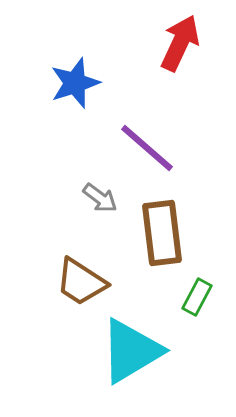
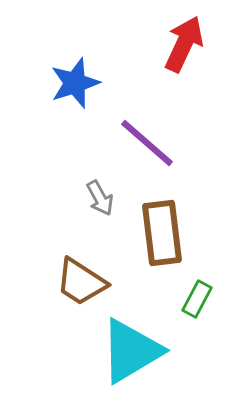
red arrow: moved 4 px right, 1 px down
purple line: moved 5 px up
gray arrow: rotated 24 degrees clockwise
green rectangle: moved 2 px down
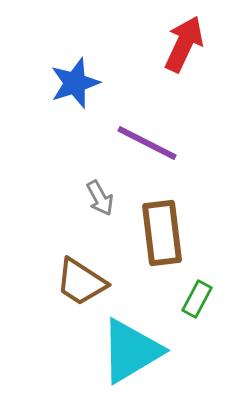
purple line: rotated 14 degrees counterclockwise
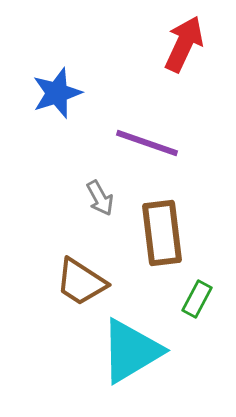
blue star: moved 18 px left, 10 px down
purple line: rotated 8 degrees counterclockwise
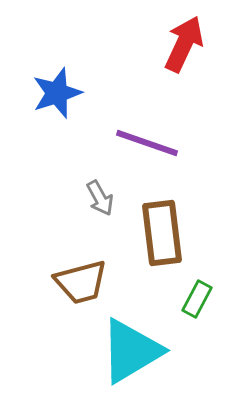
brown trapezoid: rotated 48 degrees counterclockwise
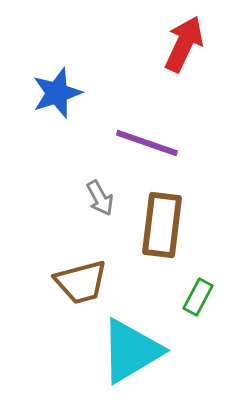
brown rectangle: moved 8 px up; rotated 14 degrees clockwise
green rectangle: moved 1 px right, 2 px up
